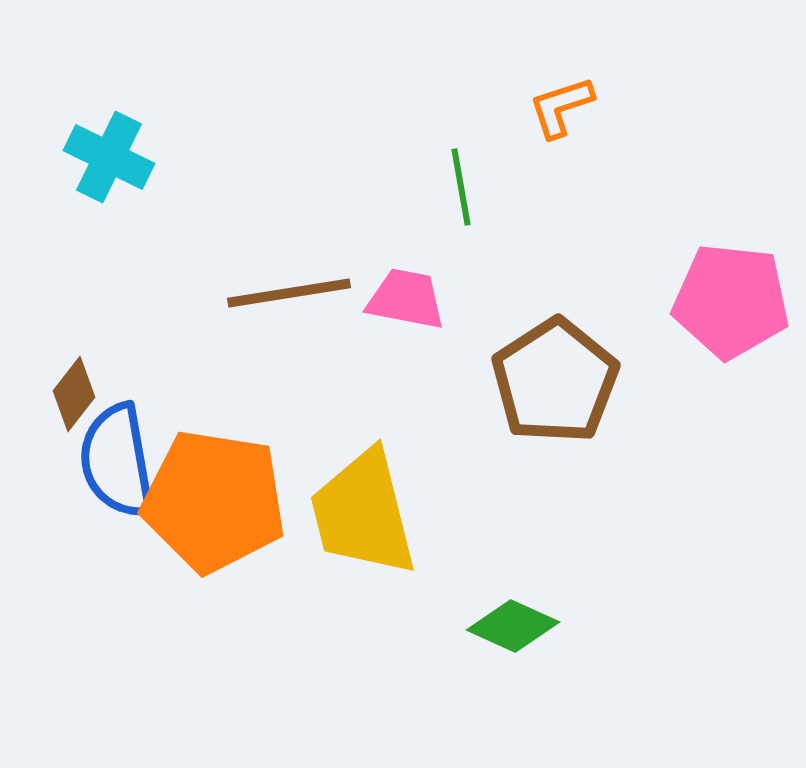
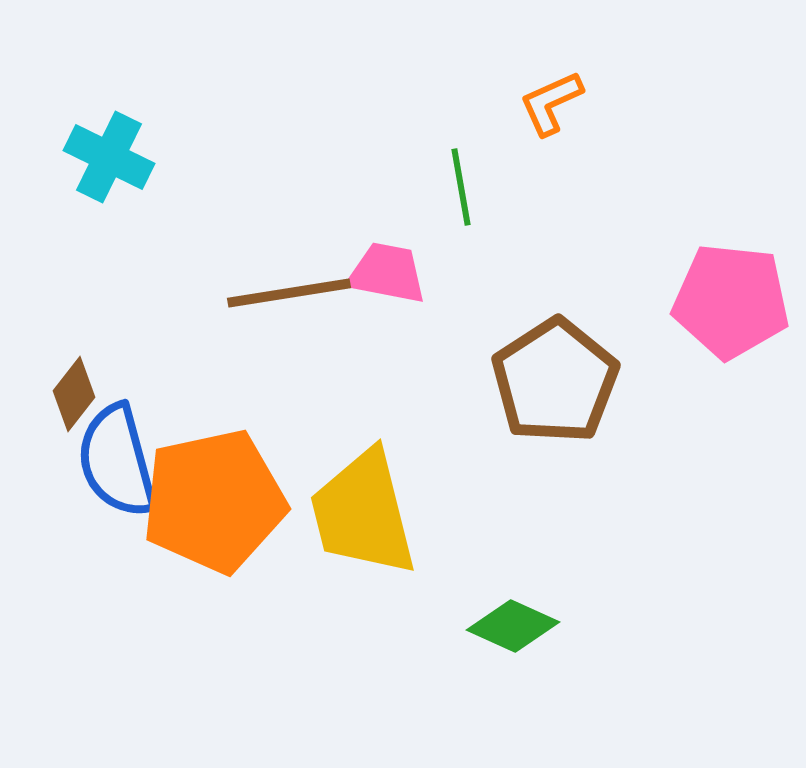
orange L-shape: moved 10 px left, 4 px up; rotated 6 degrees counterclockwise
pink trapezoid: moved 19 px left, 26 px up
blue semicircle: rotated 5 degrees counterclockwise
orange pentagon: rotated 21 degrees counterclockwise
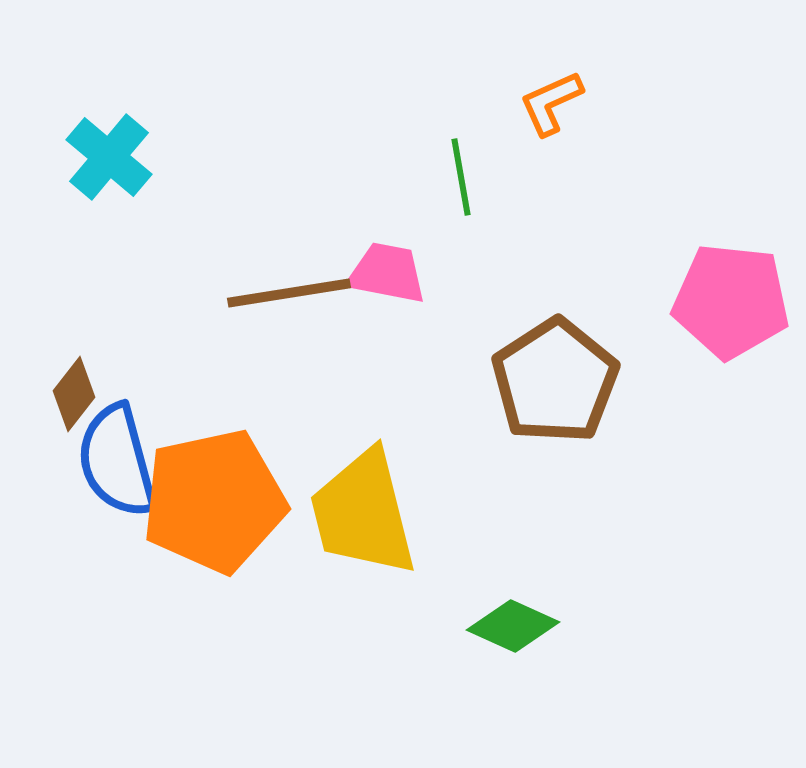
cyan cross: rotated 14 degrees clockwise
green line: moved 10 px up
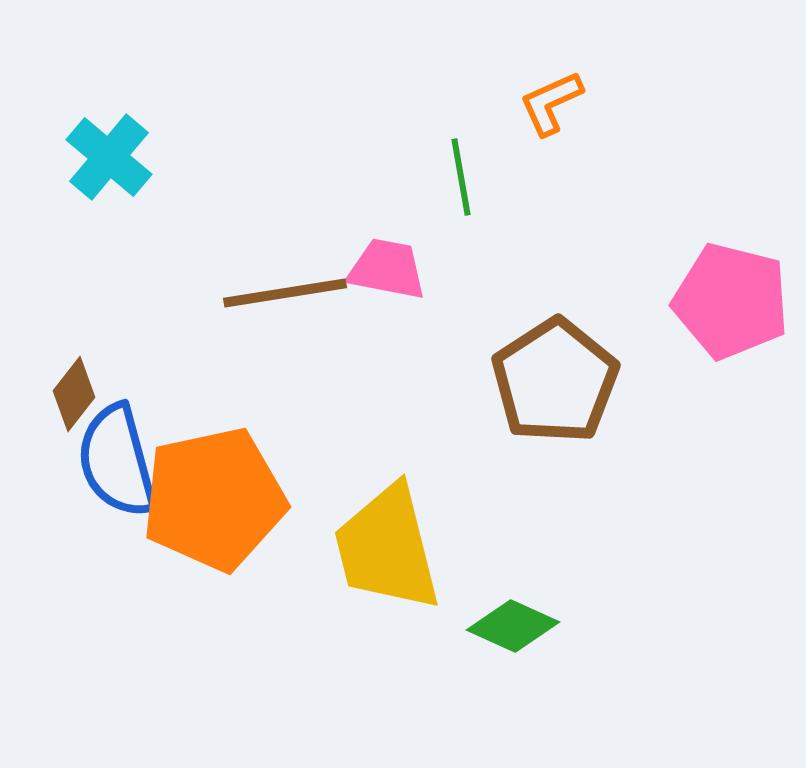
pink trapezoid: moved 4 px up
brown line: moved 4 px left
pink pentagon: rotated 8 degrees clockwise
orange pentagon: moved 2 px up
yellow trapezoid: moved 24 px right, 35 px down
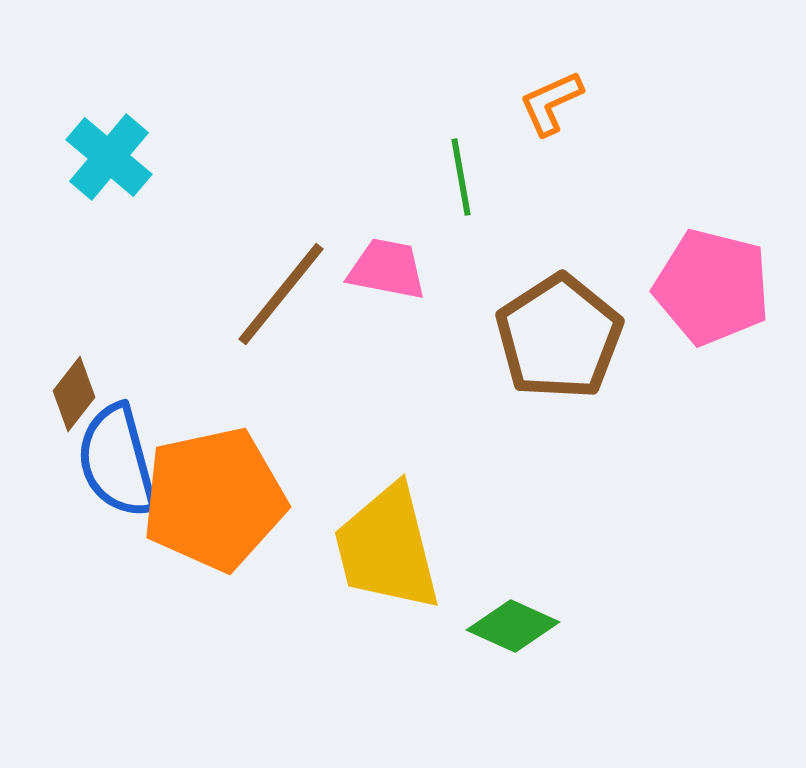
brown line: moved 4 px left, 1 px down; rotated 42 degrees counterclockwise
pink pentagon: moved 19 px left, 14 px up
brown pentagon: moved 4 px right, 44 px up
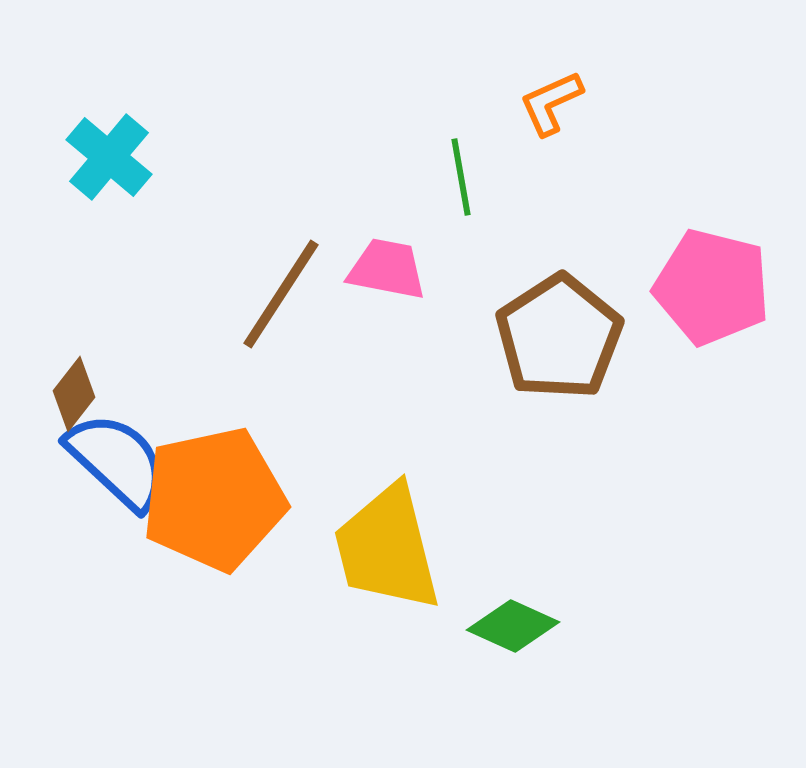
brown line: rotated 6 degrees counterclockwise
blue semicircle: rotated 148 degrees clockwise
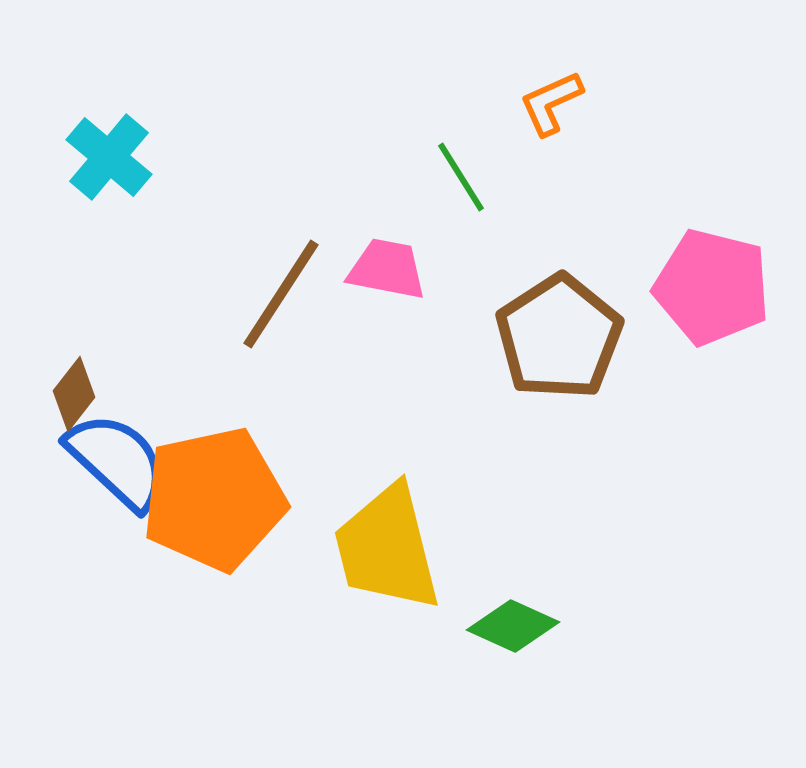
green line: rotated 22 degrees counterclockwise
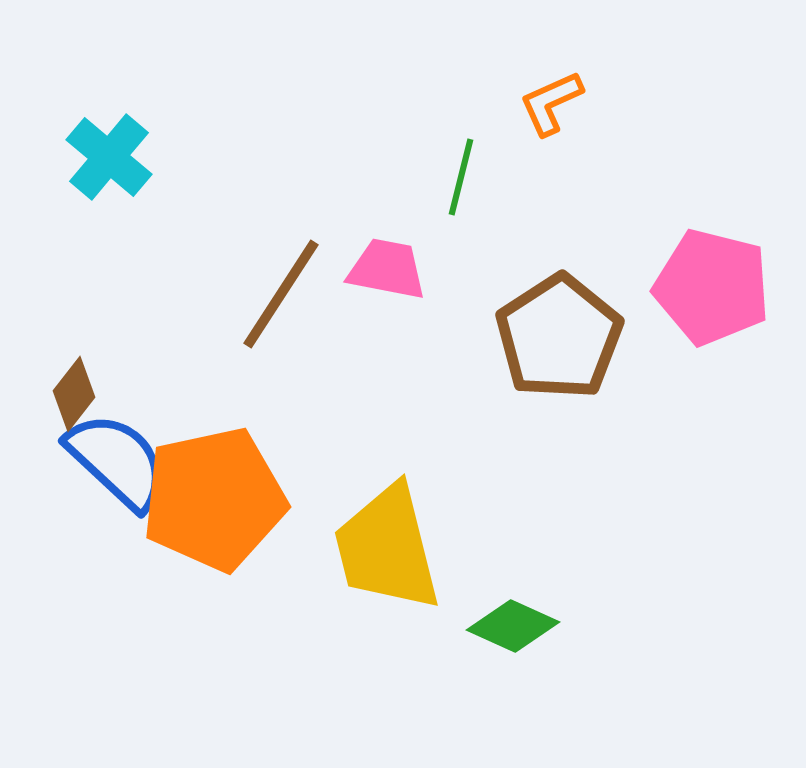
green line: rotated 46 degrees clockwise
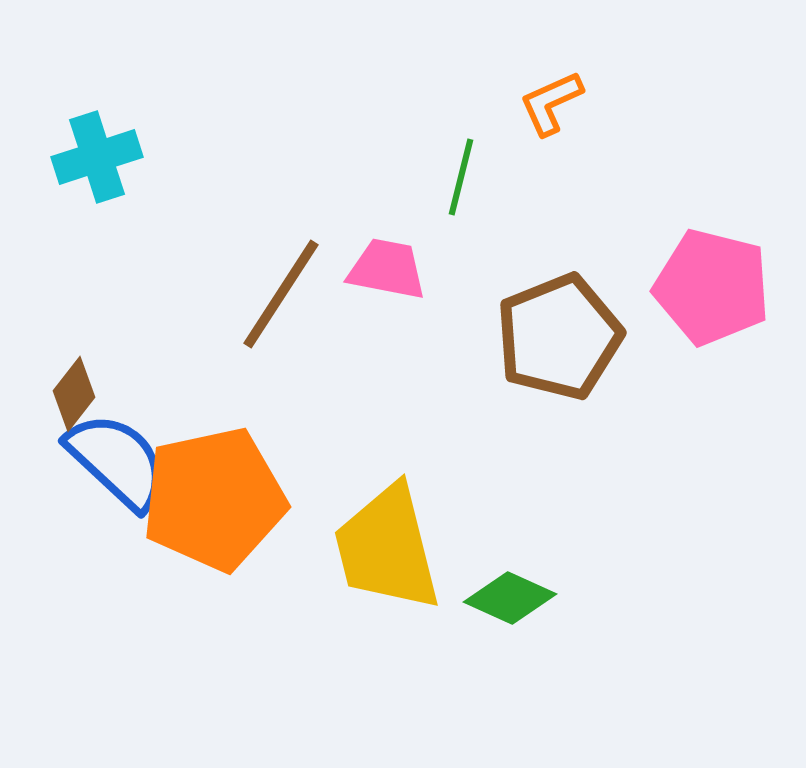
cyan cross: moved 12 px left; rotated 32 degrees clockwise
brown pentagon: rotated 11 degrees clockwise
green diamond: moved 3 px left, 28 px up
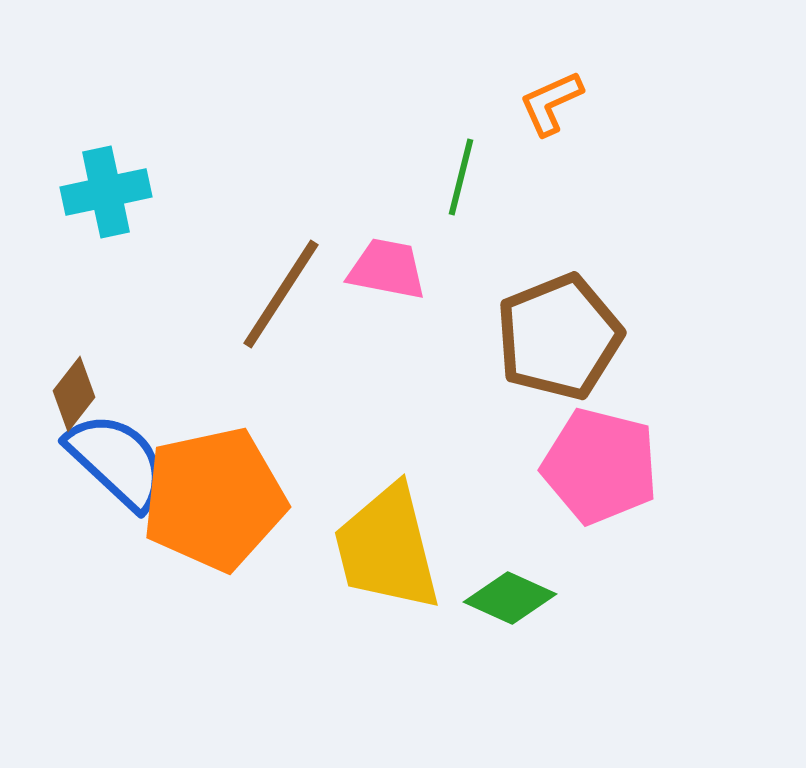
cyan cross: moved 9 px right, 35 px down; rotated 6 degrees clockwise
pink pentagon: moved 112 px left, 179 px down
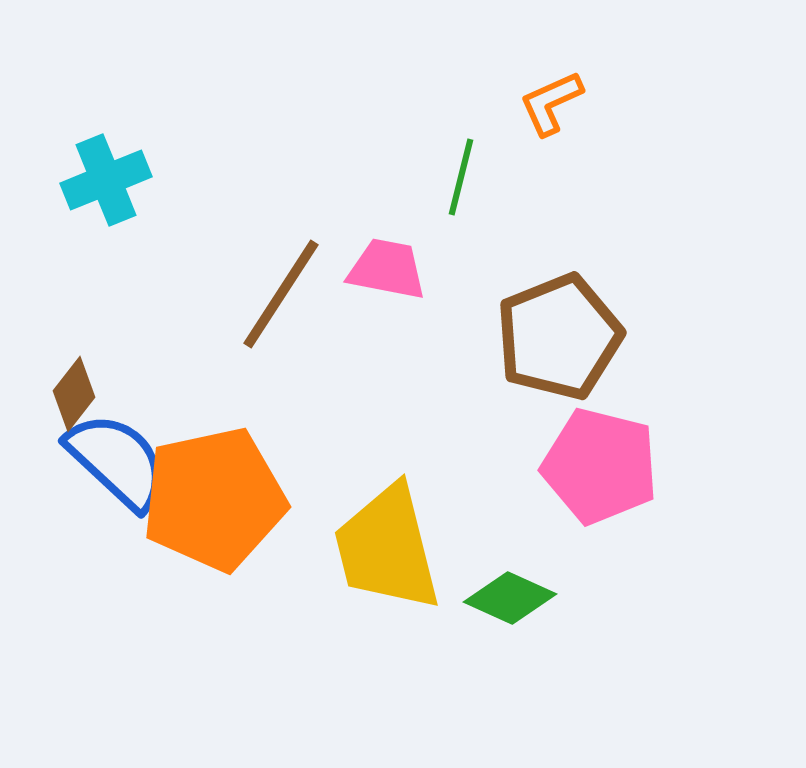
cyan cross: moved 12 px up; rotated 10 degrees counterclockwise
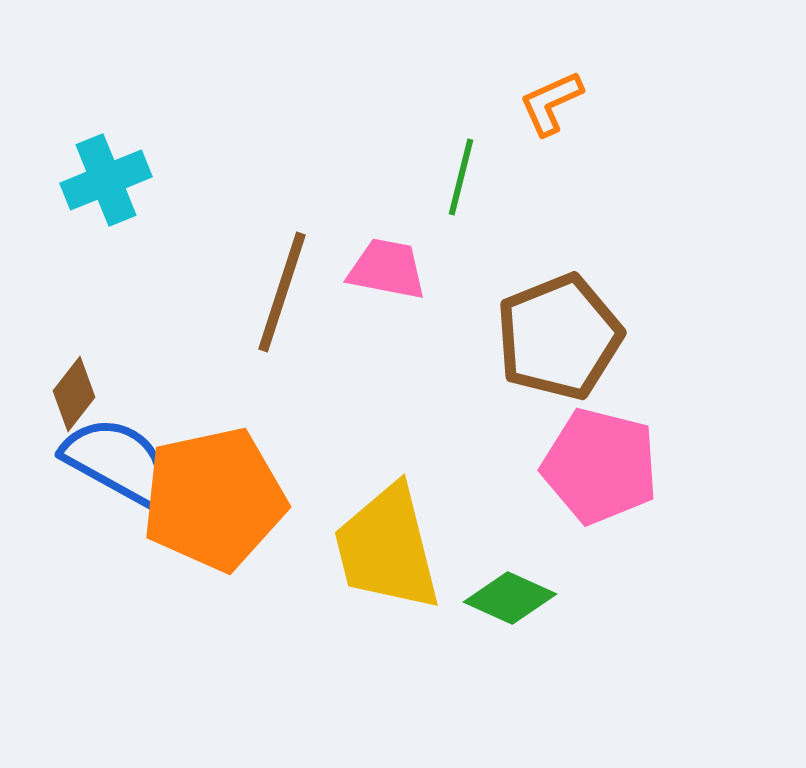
brown line: moved 1 px right, 2 px up; rotated 15 degrees counterclockwise
blue semicircle: rotated 14 degrees counterclockwise
